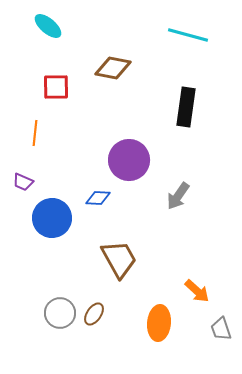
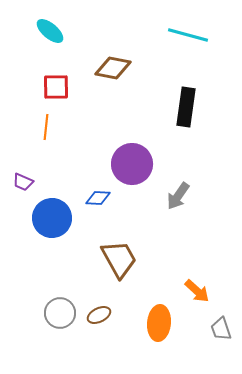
cyan ellipse: moved 2 px right, 5 px down
orange line: moved 11 px right, 6 px up
purple circle: moved 3 px right, 4 px down
brown ellipse: moved 5 px right, 1 px down; rotated 30 degrees clockwise
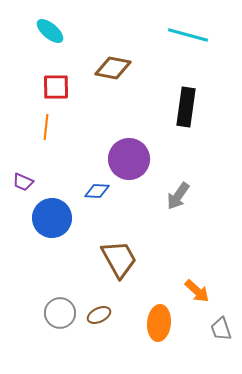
purple circle: moved 3 px left, 5 px up
blue diamond: moved 1 px left, 7 px up
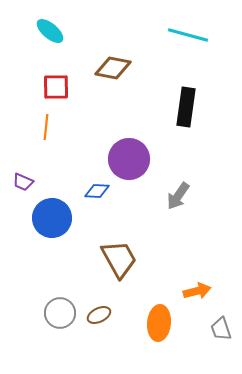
orange arrow: rotated 56 degrees counterclockwise
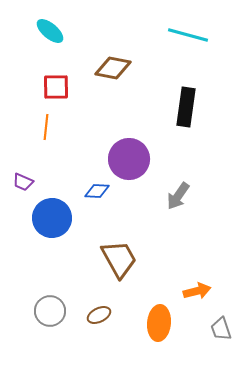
gray circle: moved 10 px left, 2 px up
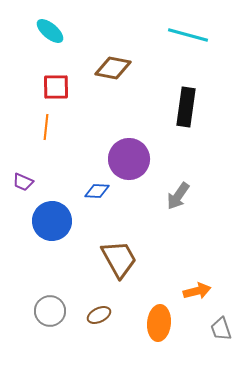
blue circle: moved 3 px down
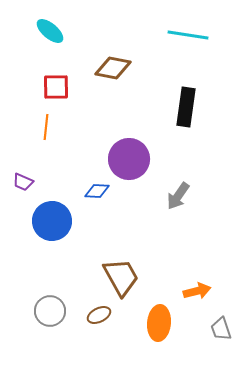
cyan line: rotated 6 degrees counterclockwise
brown trapezoid: moved 2 px right, 18 px down
